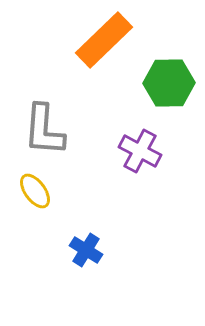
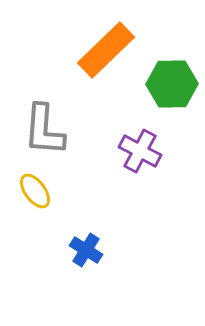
orange rectangle: moved 2 px right, 10 px down
green hexagon: moved 3 px right, 1 px down
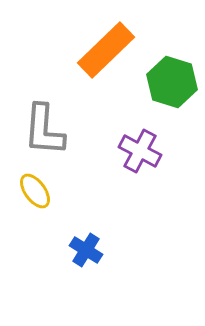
green hexagon: moved 2 px up; rotated 18 degrees clockwise
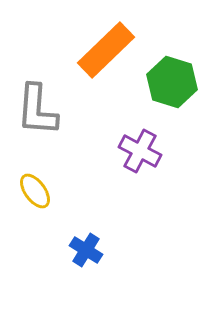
gray L-shape: moved 7 px left, 20 px up
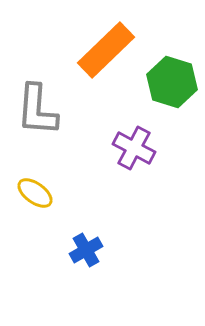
purple cross: moved 6 px left, 3 px up
yellow ellipse: moved 2 px down; rotated 18 degrees counterclockwise
blue cross: rotated 28 degrees clockwise
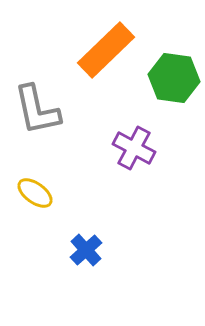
green hexagon: moved 2 px right, 4 px up; rotated 9 degrees counterclockwise
gray L-shape: rotated 16 degrees counterclockwise
blue cross: rotated 12 degrees counterclockwise
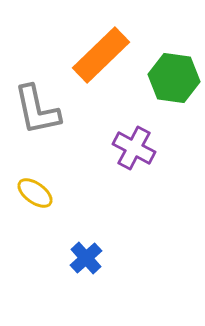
orange rectangle: moved 5 px left, 5 px down
blue cross: moved 8 px down
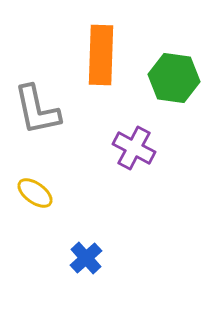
orange rectangle: rotated 44 degrees counterclockwise
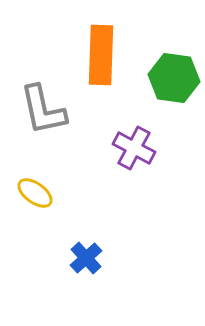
gray L-shape: moved 6 px right
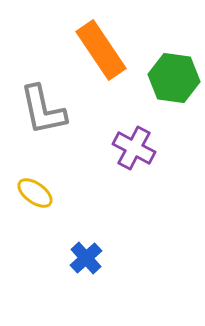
orange rectangle: moved 5 px up; rotated 36 degrees counterclockwise
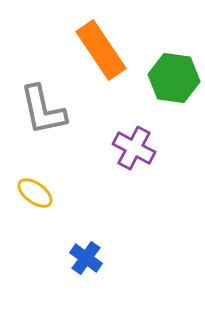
blue cross: rotated 12 degrees counterclockwise
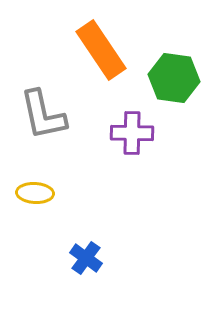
gray L-shape: moved 5 px down
purple cross: moved 2 px left, 15 px up; rotated 27 degrees counterclockwise
yellow ellipse: rotated 33 degrees counterclockwise
